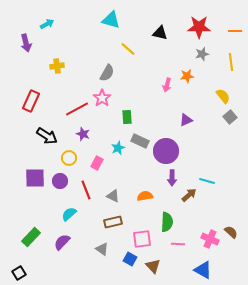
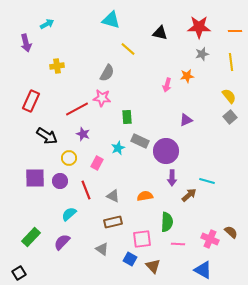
yellow semicircle at (223, 96): moved 6 px right
pink star at (102, 98): rotated 30 degrees counterclockwise
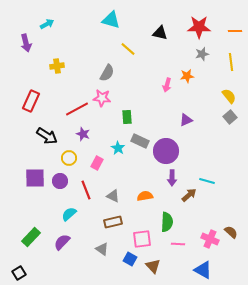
cyan star at (118, 148): rotated 16 degrees counterclockwise
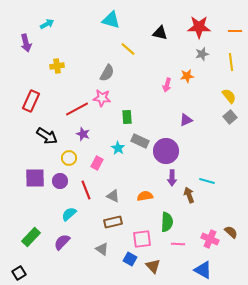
brown arrow at (189, 195): rotated 70 degrees counterclockwise
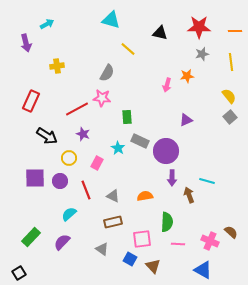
pink cross at (210, 239): moved 2 px down
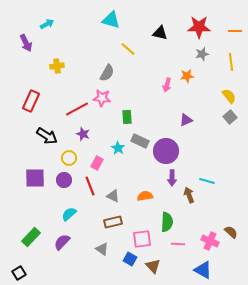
purple arrow at (26, 43): rotated 12 degrees counterclockwise
purple circle at (60, 181): moved 4 px right, 1 px up
red line at (86, 190): moved 4 px right, 4 px up
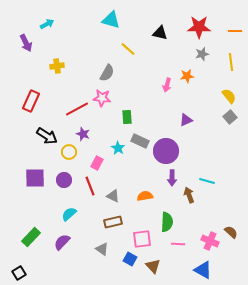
yellow circle at (69, 158): moved 6 px up
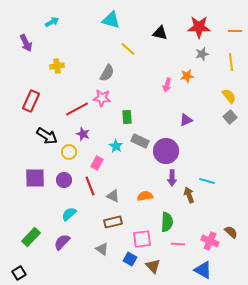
cyan arrow at (47, 24): moved 5 px right, 2 px up
cyan star at (118, 148): moved 2 px left, 2 px up
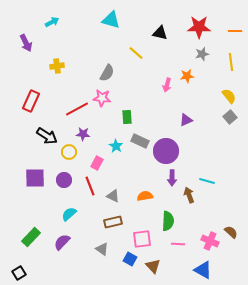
yellow line at (128, 49): moved 8 px right, 4 px down
purple star at (83, 134): rotated 16 degrees counterclockwise
green semicircle at (167, 222): moved 1 px right, 1 px up
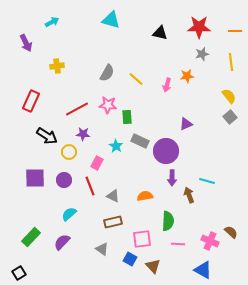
yellow line at (136, 53): moved 26 px down
pink star at (102, 98): moved 6 px right, 7 px down
purple triangle at (186, 120): moved 4 px down
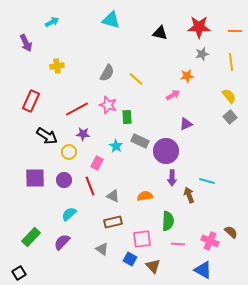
pink arrow at (167, 85): moved 6 px right, 10 px down; rotated 136 degrees counterclockwise
pink star at (108, 105): rotated 12 degrees clockwise
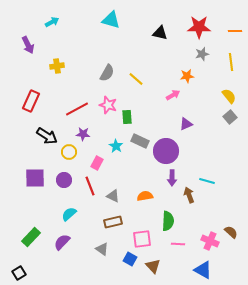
purple arrow at (26, 43): moved 2 px right, 2 px down
